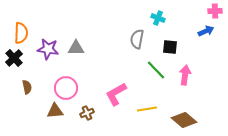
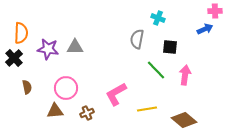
blue arrow: moved 1 px left, 2 px up
gray triangle: moved 1 px left, 1 px up
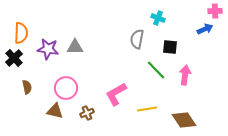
brown triangle: rotated 18 degrees clockwise
brown diamond: rotated 15 degrees clockwise
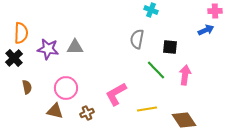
cyan cross: moved 7 px left, 8 px up
blue arrow: moved 1 px right, 1 px down
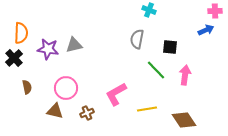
cyan cross: moved 2 px left
gray triangle: moved 1 px left, 2 px up; rotated 12 degrees counterclockwise
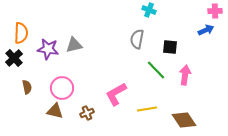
pink circle: moved 4 px left
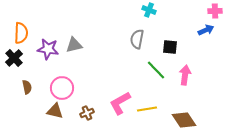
pink L-shape: moved 4 px right, 9 px down
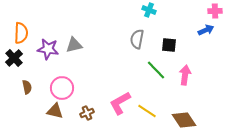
black square: moved 1 px left, 2 px up
yellow line: moved 2 px down; rotated 42 degrees clockwise
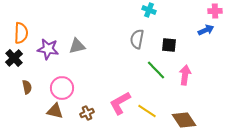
gray triangle: moved 3 px right, 1 px down
